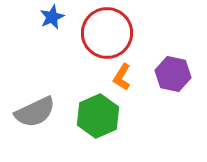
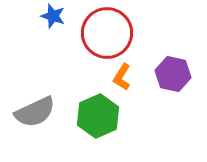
blue star: moved 1 px right, 1 px up; rotated 30 degrees counterclockwise
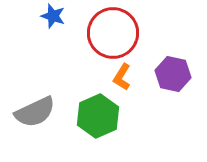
red circle: moved 6 px right
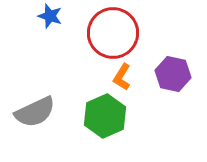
blue star: moved 3 px left
green hexagon: moved 7 px right
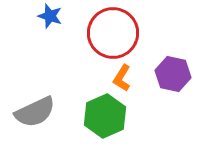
orange L-shape: moved 1 px down
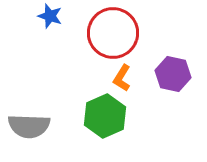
gray semicircle: moved 6 px left, 14 px down; rotated 27 degrees clockwise
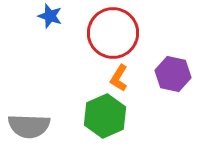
orange L-shape: moved 3 px left
